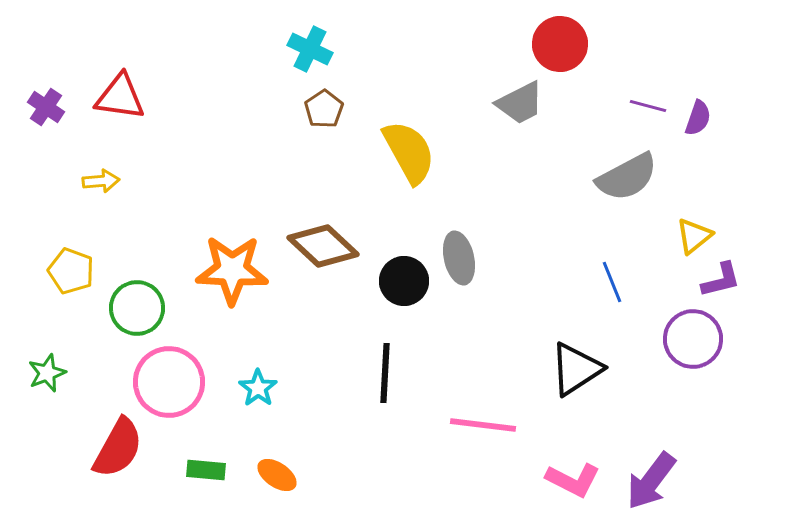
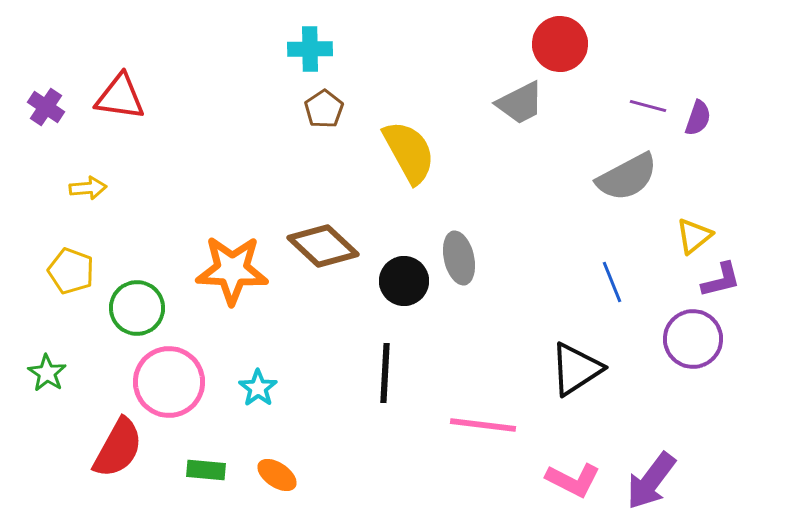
cyan cross: rotated 27 degrees counterclockwise
yellow arrow: moved 13 px left, 7 px down
green star: rotated 18 degrees counterclockwise
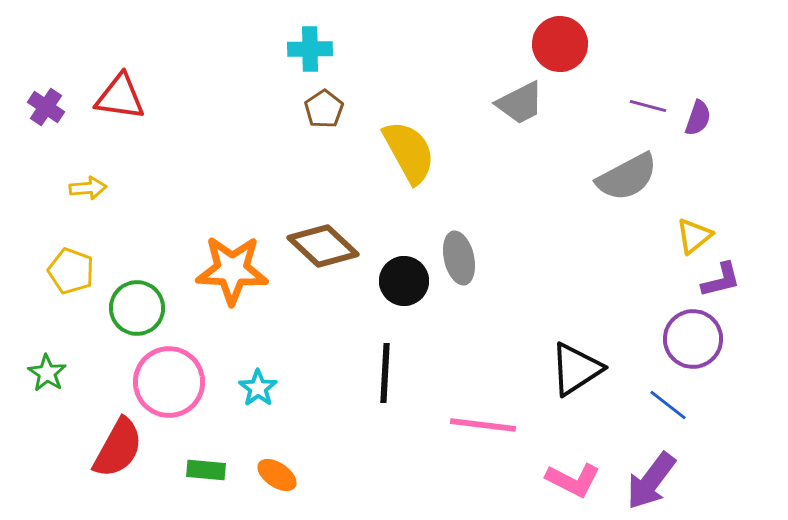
blue line: moved 56 px right, 123 px down; rotated 30 degrees counterclockwise
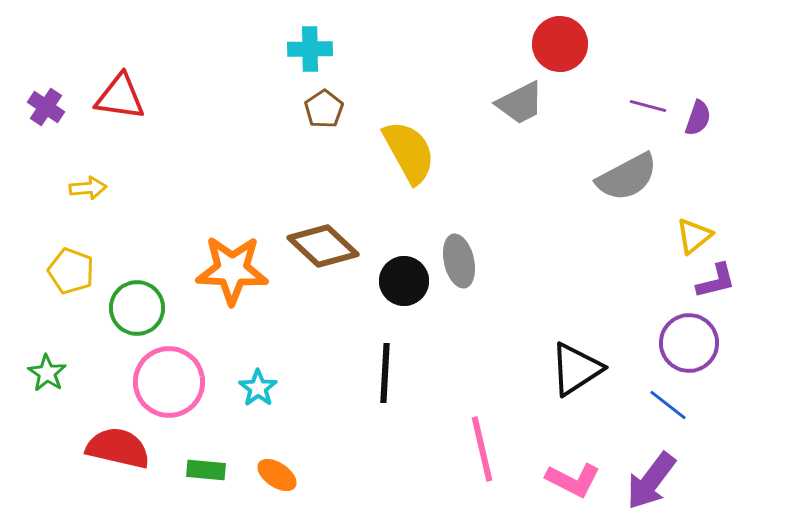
gray ellipse: moved 3 px down
purple L-shape: moved 5 px left, 1 px down
purple circle: moved 4 px left, 4 px down
pink line: moved 1 px left, 24 px down; rotated 70 degrees clockwise
red semicircle: rotated 106 degrees counterclockwise
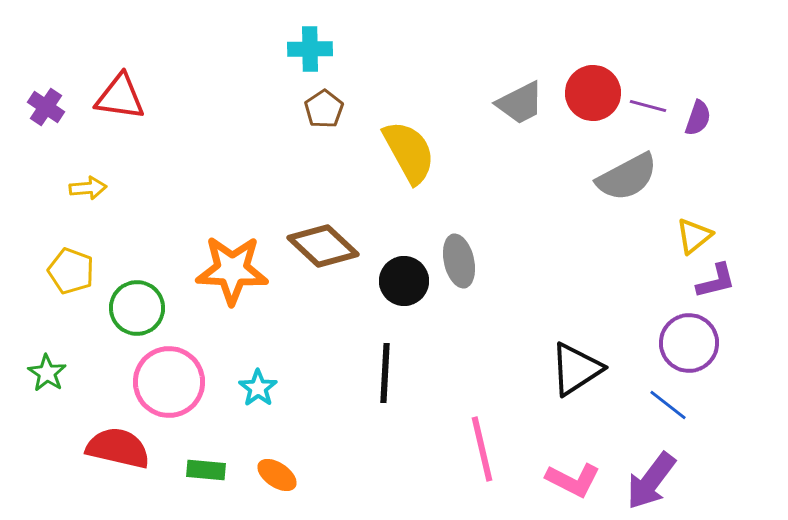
red circle: moved 33 px right, 49 px down
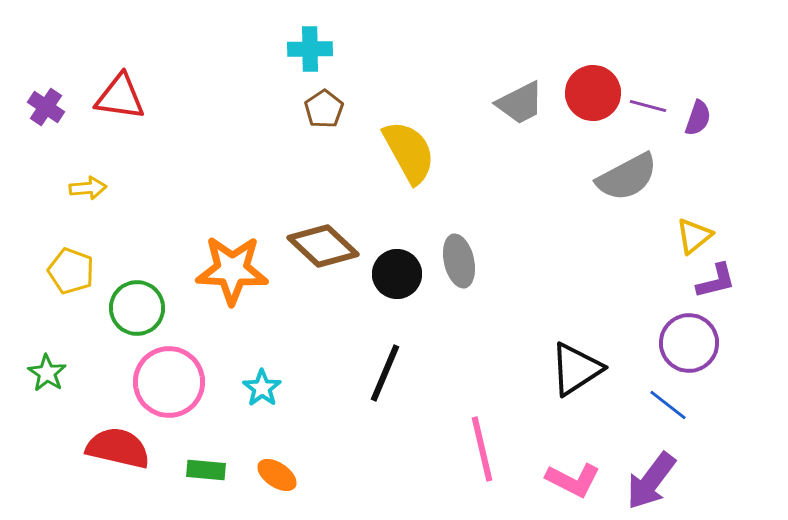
black circle: moved 7 px left, 7 px up
black line: rotated 20 degrees clockwise
cyan star: moved 4 px right
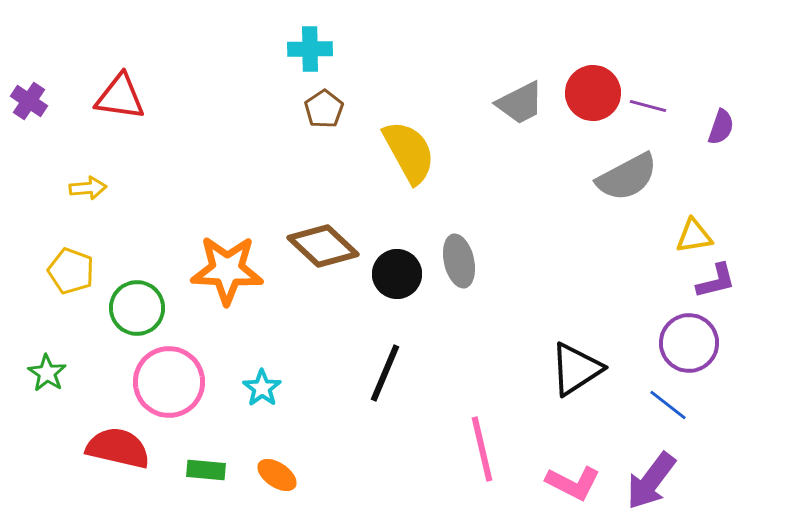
purple cross: moved 17 px left, 6 px up
purple semicircle: moved 23 px right, 9 px down
yellow triangle: rotated 30 degrees clockwise
orange star: moved 5 px left
pink L-shape: moved 3 px down
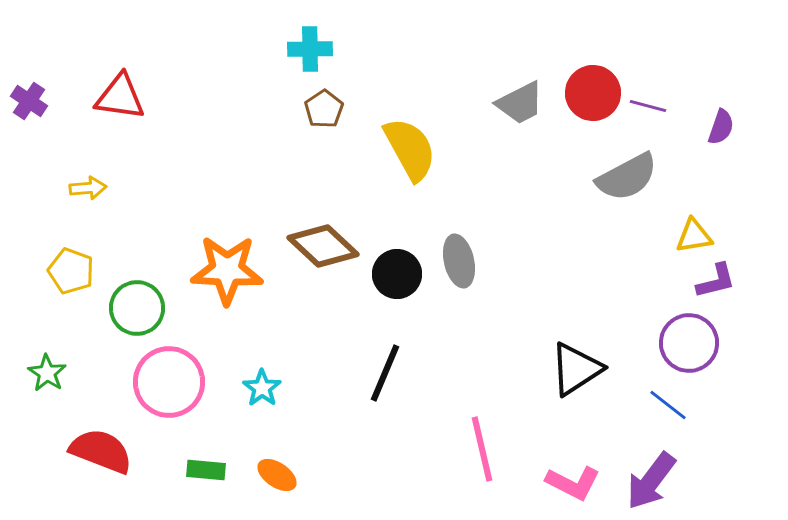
yellow semicircle: moved 1 px right, 3 px up
red semicircle: moved 17 px left, 3 px down; rotated 8 degrees clockwise
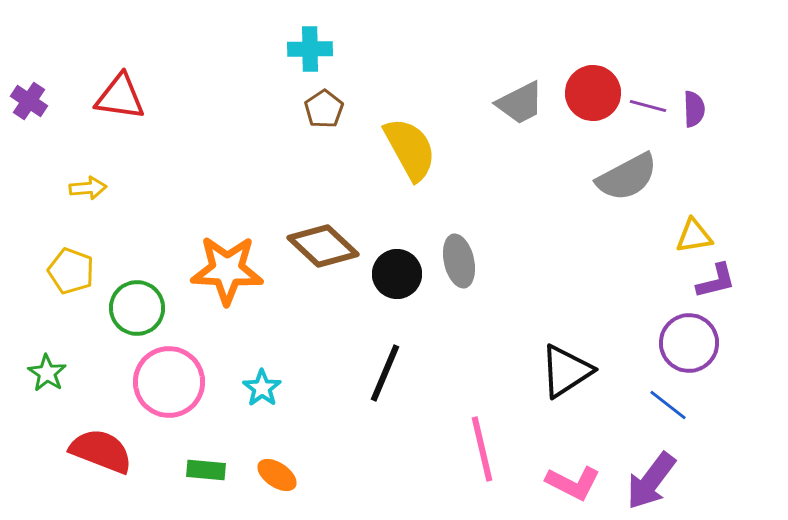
purple semicircle: moved 27 px left, 18 px up; rotated 21 degrees counterclockwise
black triangle: moved 10 px left, 2 px down
